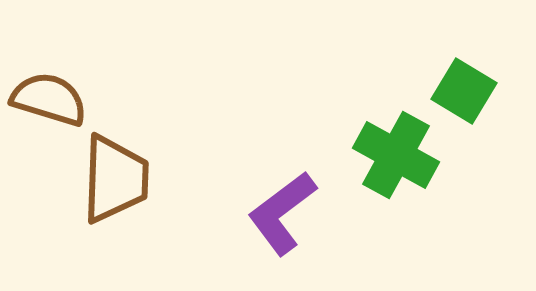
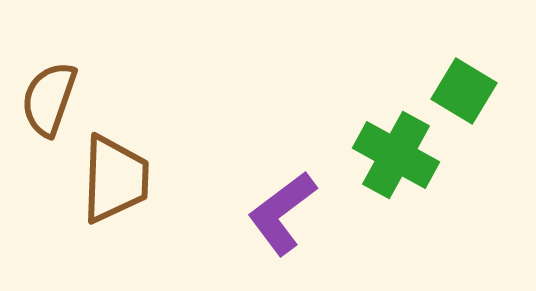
brown semicircle: rotated 88 degrees counterclockwise
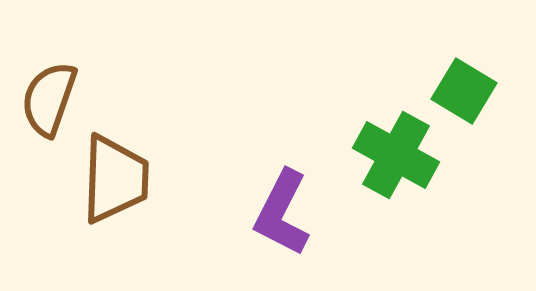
purple L-shape: rotated 26 degrees counterclockwise
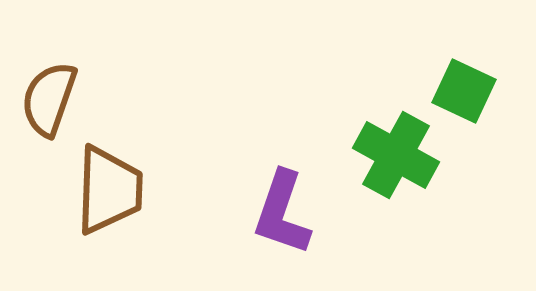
green square: rotated 6 degrees counterclockwise
brown trapezoid: moved 6 px left, 11 px down
purple L-shape: rotated 8 degrees counterclockwise
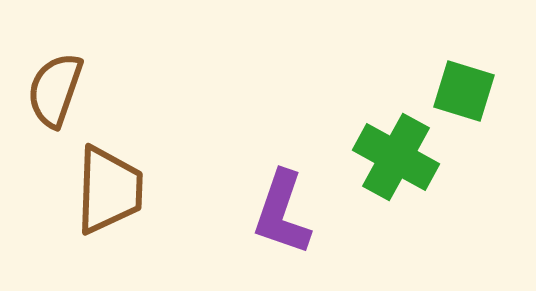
green square: rotated 8 degrees counterclockwise
brown semicircle: moved 6 px right, 9 px up
green cross: moved 2 px down
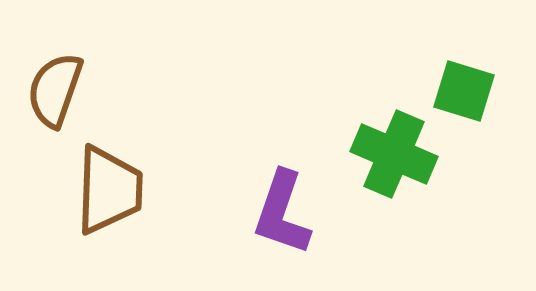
green cross: moved 2 px left, 3 px up; rotated 6 degrees counterclockwise
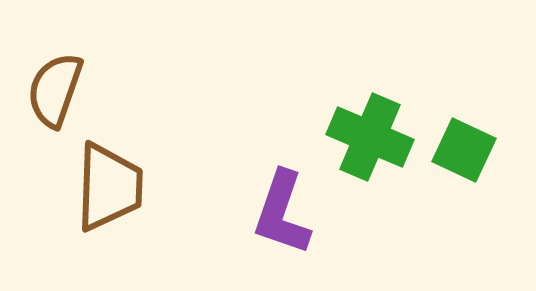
green square: moved 59 px down; rotated 8 degrees clockwise
green cross: moved 24 px left, 17 px up
brown trapezoid: moved 3 px up
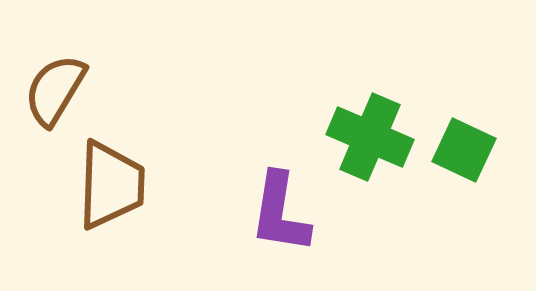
brown semicircle: rotated 12 degrees clockwise
brown trapezoid: moved 2 px right, 2 px up
purple L-shape: moved 2 px left; rotated 10 degrees counterclockwise
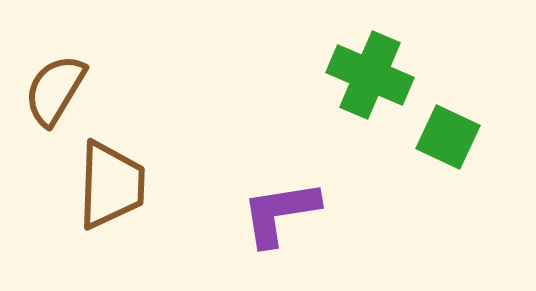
green cross: moved 62 px up
green square: moved 16 px left, 13 px up
purple L-shape: rotated 72 degrees clockwise
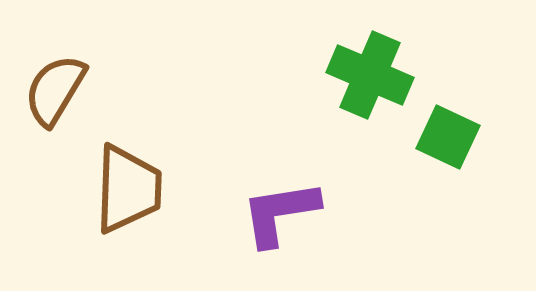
brown trapezoid: moved 17 px right, 4 px down
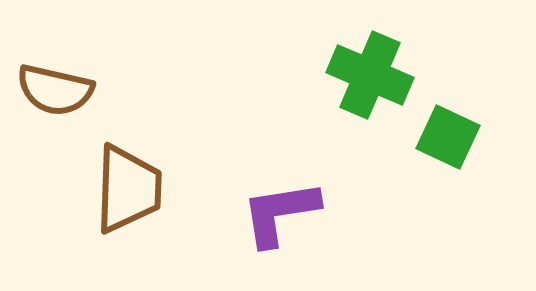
brown semicircle: rotated 108 degrees counterclockwise
